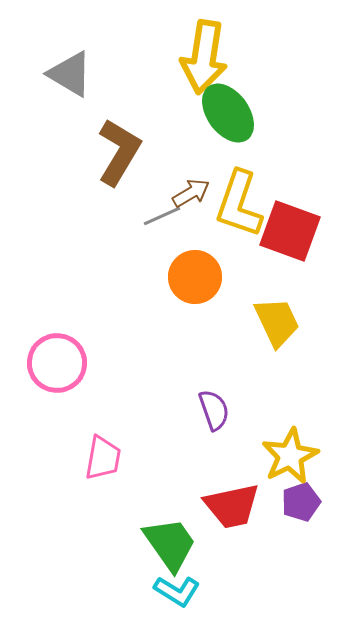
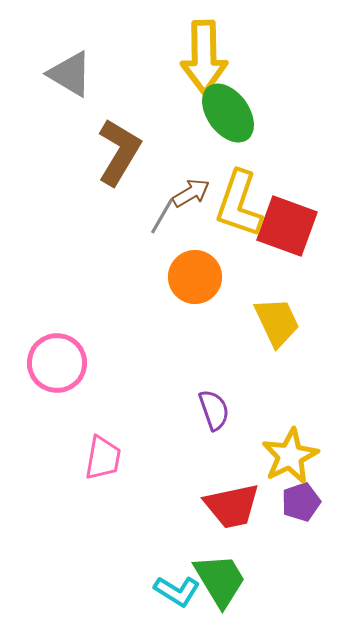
yellow arrow: rotated 10 degrees counterclockwise
gray line: rotated 36 degrees counterclockwise
red square: moved 3 px left, 5 px up
green trapezoid: moved 50 px right, 36 px down; rotated 4 degrees clockwise
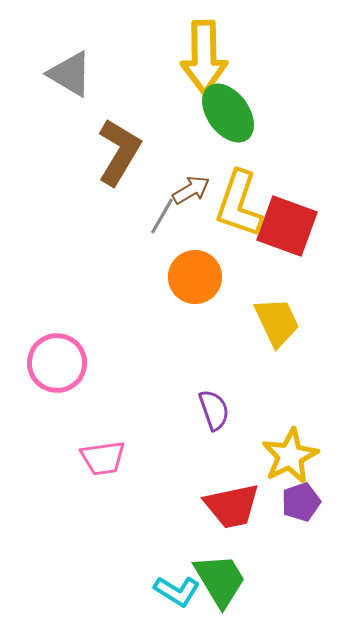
brown arrow: moved 3 px up
pink trapezoid: rotated 72 degrees clockwise
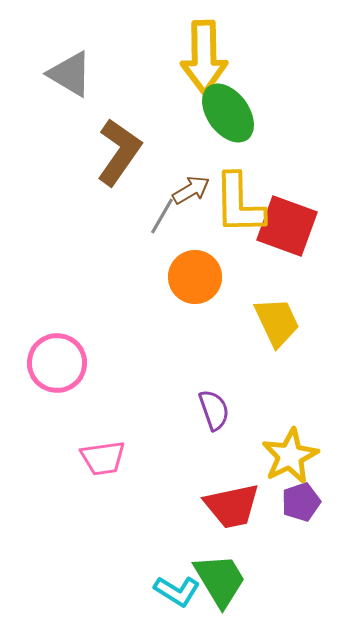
brown L-shape: rotated 4 degrees clockwise
yellow L-shape: rotated 20 degrees counterclockwise
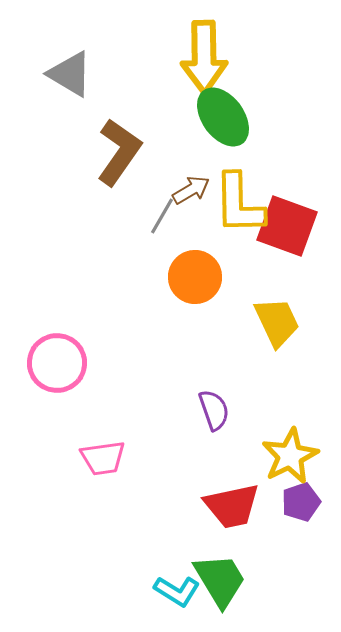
green ellipse: moved 5 px left, 4 px down
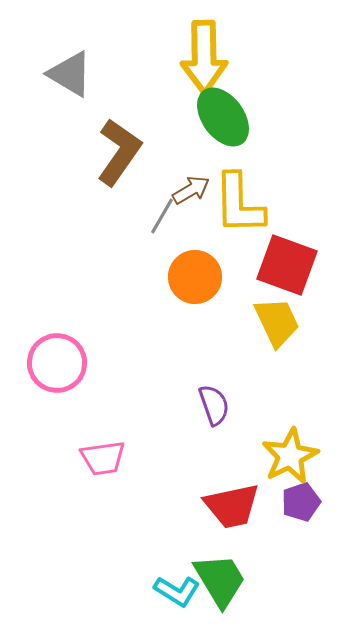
red square: moved 39 px down
purple semicircle: moved 5 px up
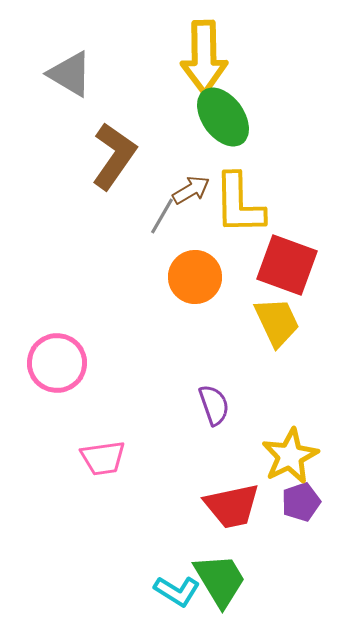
brown L-shape: moved 5 px left, 4 px down
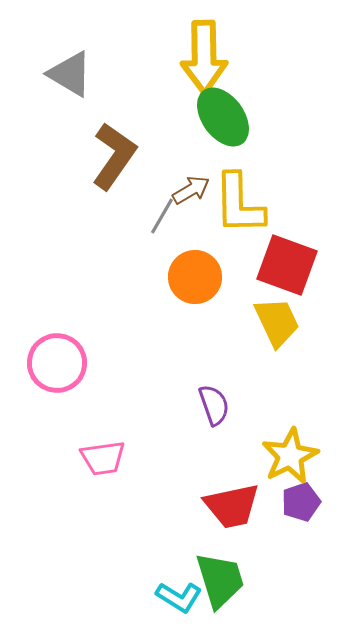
green trapezoid: rotated 14 degrees clockwise
cyan L-shape: moved 2 px right, 6 px down
